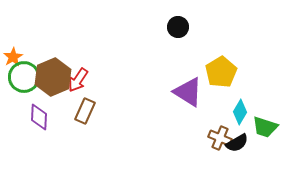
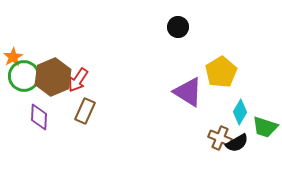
green circle: moved 1 px up
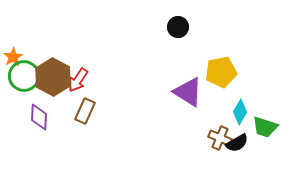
yellow pentagon: rotated 20 degrees clockwise
brown hexagon: rotated 9 degrees counterclockwise
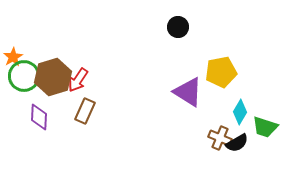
brown hexagon: rotated 15 degrees clockwise
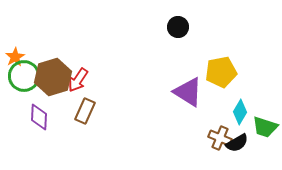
orange star: moved 2 px right
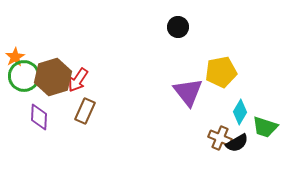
purple triangle: rotated 20 degrees clockwise
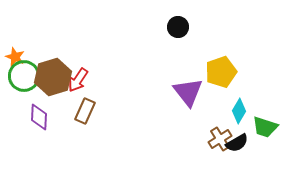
orange star: rotated 18 degrees counterclockwise
yellow pentagon: rotated 8 degrees counterclockwise
cyan diamond: moved 1 px left, 1 px up
brown cross: moved 1 px down; rotated 35 degrees clockwise
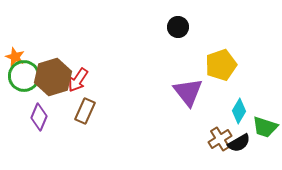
yellow pentagon: moved 7 px up
purple diamond: rotated 20 degrees clockwise
black semicircle: moved 2 px right
